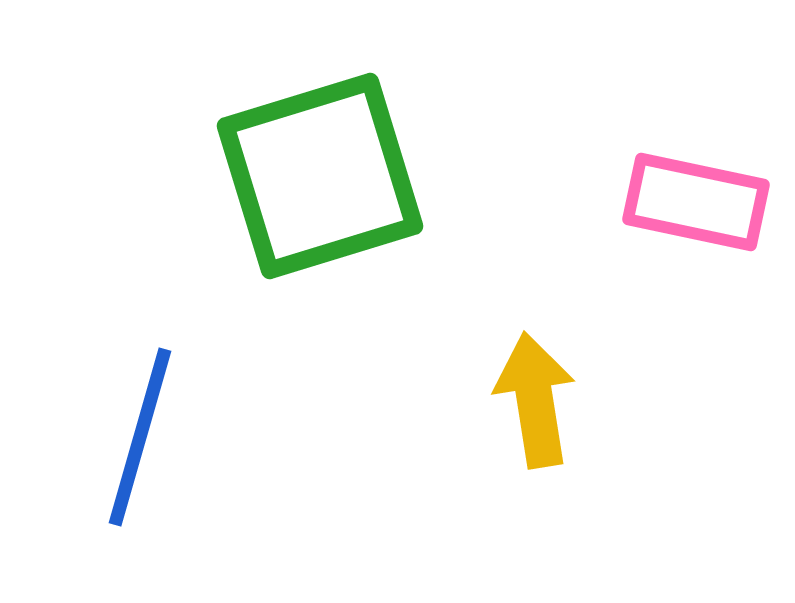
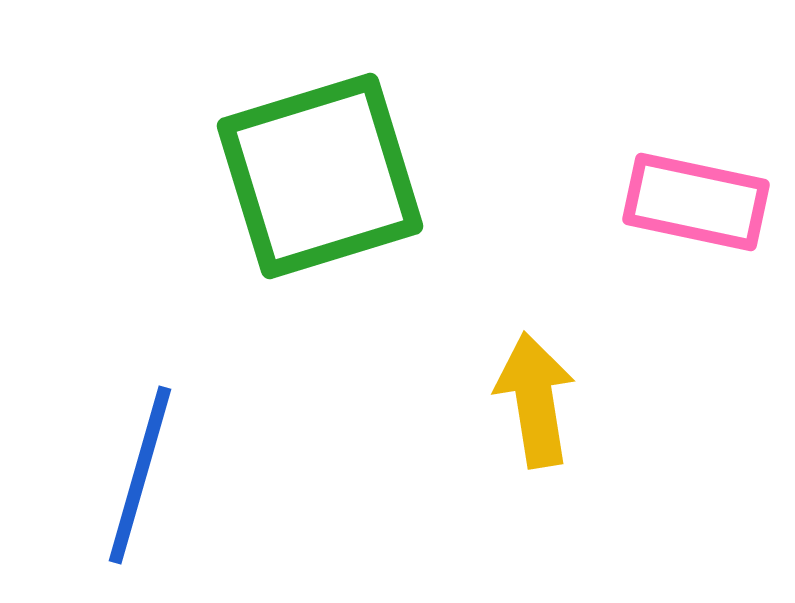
blue line: moved 38 px down
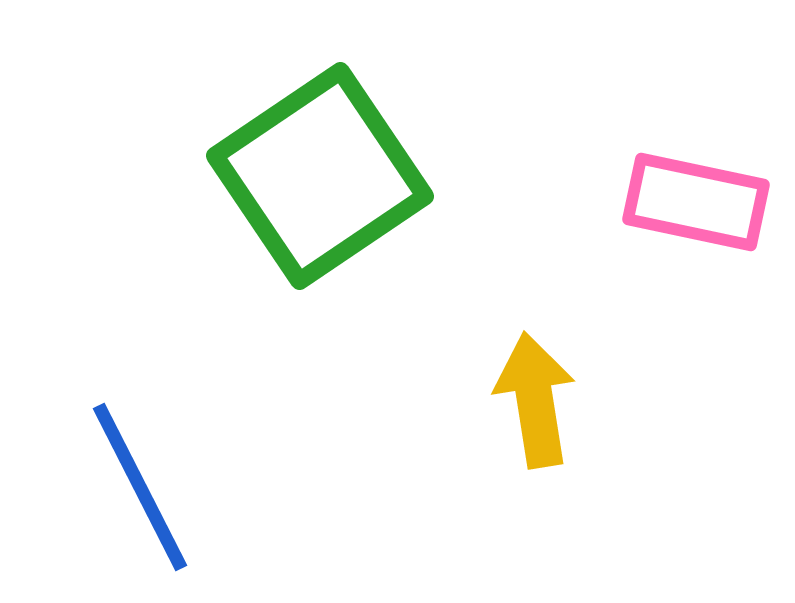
green square: rotated 17 degrees counterclockwise
blue line: moved 12 px down; rotated 43 degrees counterclockwise
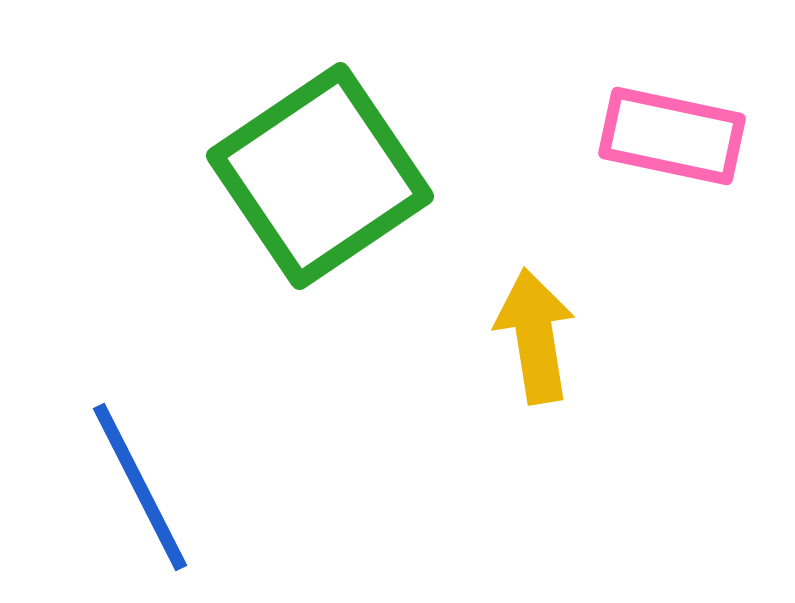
pink rectangle: moved 24 px left, 66 px up
yellow arrow: moved 64 px up
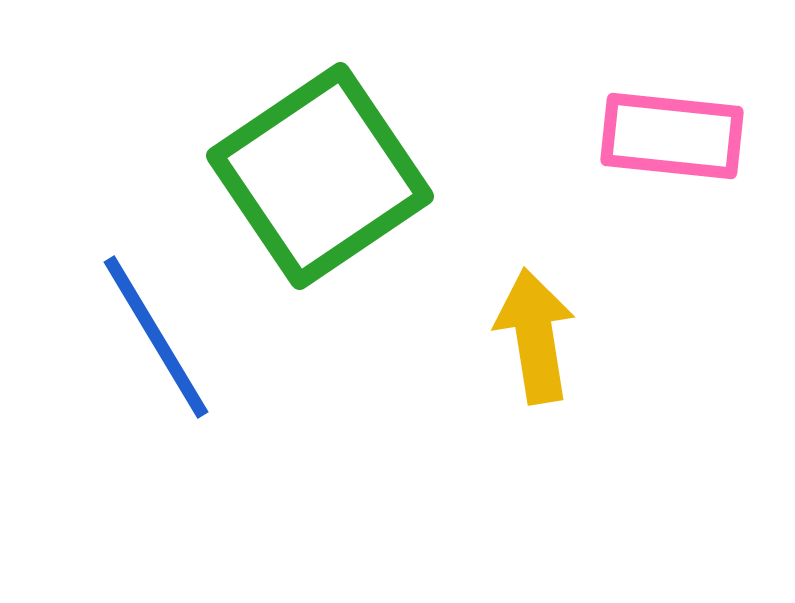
pink rectangle: rotated 6 degrees counterclockwise
blue line: moved 16 px right, 150 px up; rotated 4 degrees counterclockwise
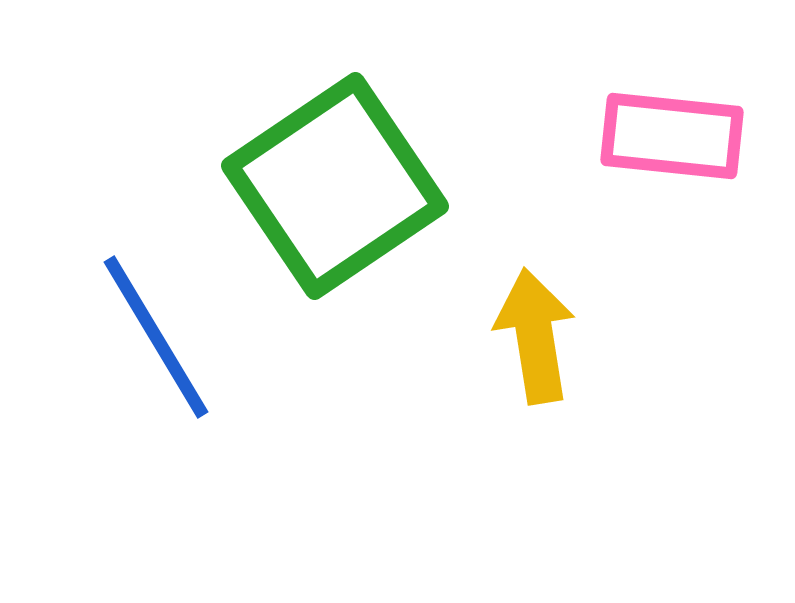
green square: moved 15 px right, 10 px down
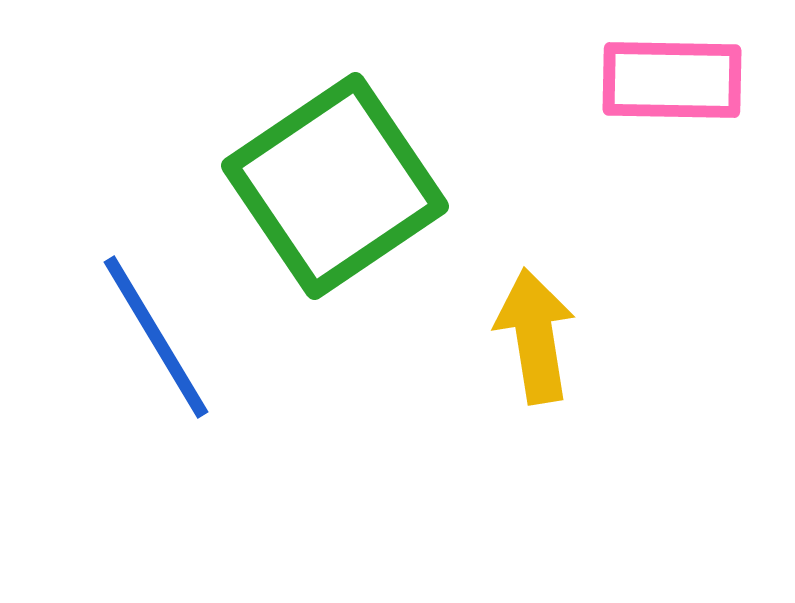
pink rectangle: moved 56 px up; rotated 5 degrees counterclockwise
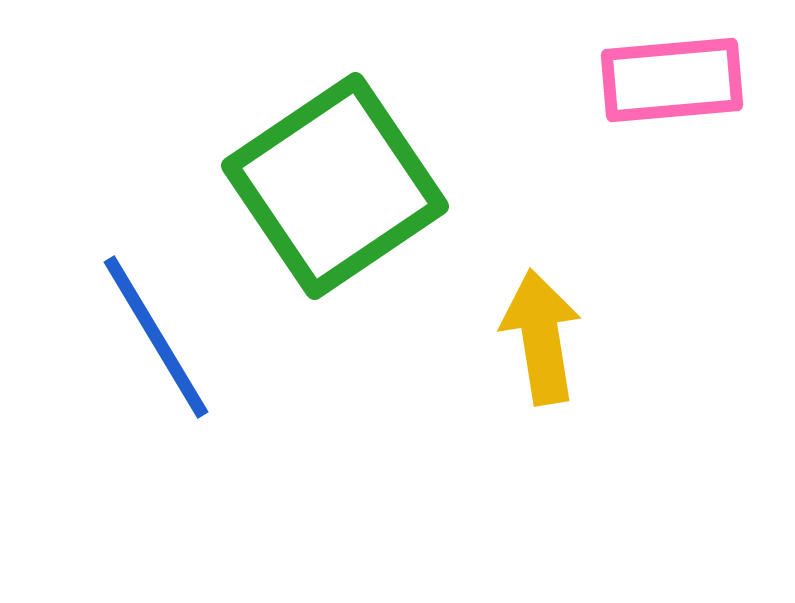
pink rectangle: rotated 6 degrees counterclockwise
yellow arrow: moved 6 px right, 1 px down
